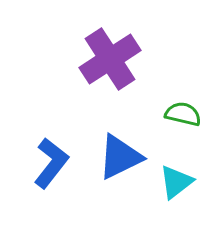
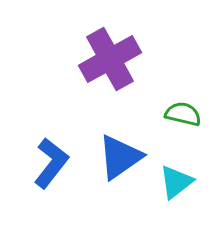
purple cross: rotated 4 degrees clockwise
blue triangle: rotated 9 degrees counterclockwise
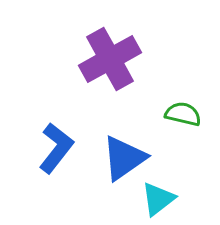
blue triangle: moved 4 px right, 1 px down
blue L-shape: moved 5 px right, 15 px up
cyan triangle: moved 18 px left, 17 px down
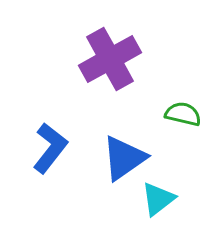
blue L-shape: moved 6 px left
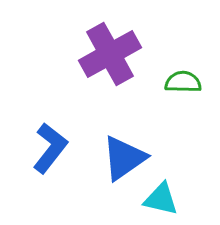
purple cross: moved 5 px up
green semicircle: moved 32 px up; rotated 12 degrees counterclockwise
cyan triangle: moved 3 px right; rotated 51 degrees clockwise
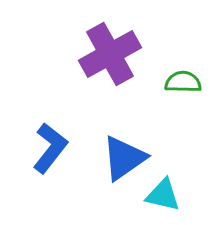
cyan triangle: moved 2 px right, 4 px up
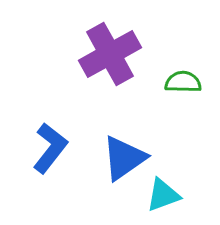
cyan triangle: rotated 33 degrees counterclockwise
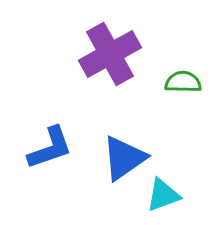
blue L-shape: rotated 33 degrees clockwise
